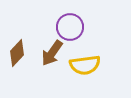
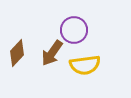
purple circle: moved 4 px right, 3 px down
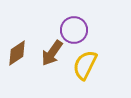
brown diamond: rotated 12 degrees clockwise
yellow semicircle: rotated 124 degrees clockwise
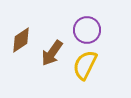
purple circle: moved 13 px right
brown diamond: moved 4 px right, 13 px up
